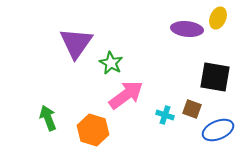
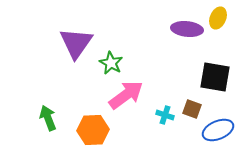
orange hexagon: rotated 20 degrees counterclockwise
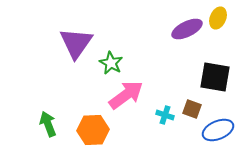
purple ellipse: rotated 32 degrees counterclockwise
green arrow: moved 6 px down
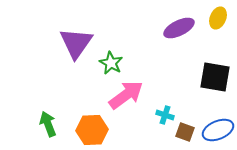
purple ellipse: moved 8 px left, 1 px up
brown square: moved 7 px left, 23 px down
orange hexagon: moved 1 px left
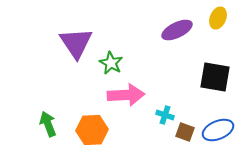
purple ellipse: moved 2 px left, 2 px down
purple triangle: rotated 9 degrees counterclockwise
pink arrow: rotated 33 degrees clockwise
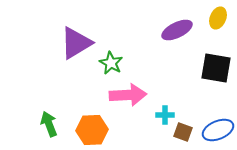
purple triangle: rotated 33 degrees clockwise
black square: moved 1 px right, 9 px up
pink arrow: moved 2 px right
cyan cross: rotated 18 degrees counterclockwise
green arrow: moved 1 px right
brown square: moved 2 px left
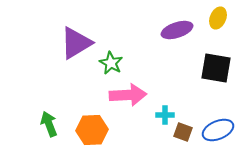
purple ellipse: rotated 8 degrees clockwise
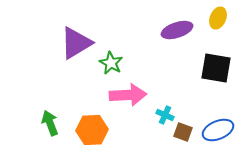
cyan cross: rotated 24 degrees clockwise
green arrow: moved 1 px right, 1 px up
